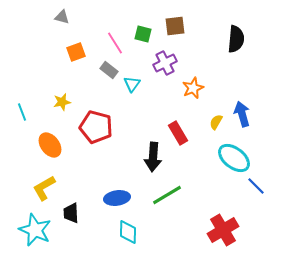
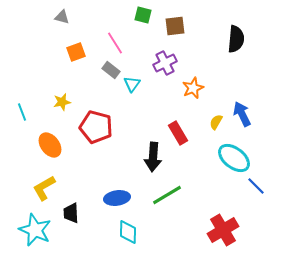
green square: moved 19 px up
gray rectangle: moved 2 px right
blue arrow: rotated 10 degrees counterclockwise
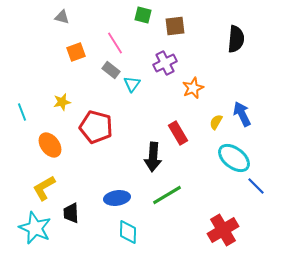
cyan star: moved 2 px up
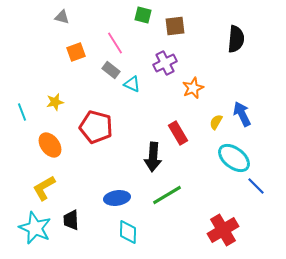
cyan triangle: rotated 42 degrees counterclockwise
yellow star: moved 7 px left
black trapezoid: moved 7 px down
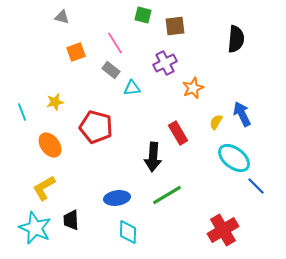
cyan triangle: moved 4 px down; rotated 30 degrees counterclockwise
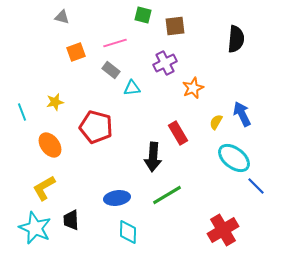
pink line: rotated 75 degrees counterclockwise
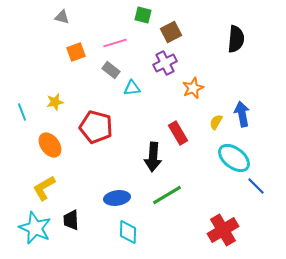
brown square: moved 4 px left, 6 px down; rotated 20 degrees counterclockwise
blue arrow: rotated 15 degrees clockwise
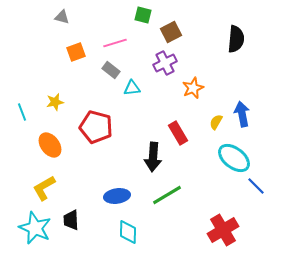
blue ellipse: moved 2 px up
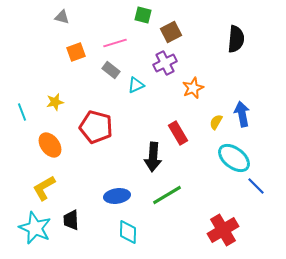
cyan triangle: moved 4 px right, 3 px up; rotated 18 degrees counterclockwise
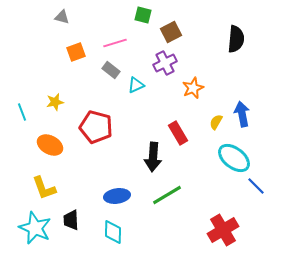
orange ellipse: rotated 25 degrees counterclockwise
yellow L-shape: rotated 80 degrees counterclockwise
cyan diamond: moved 15 px left
